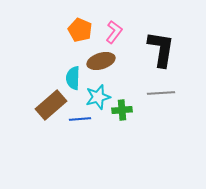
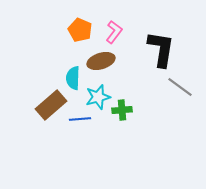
gray line: moved 19 px right, 6 px up; rotated 40 degrees clockwise
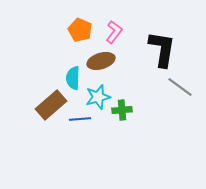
black L-shape: moved 1 px right
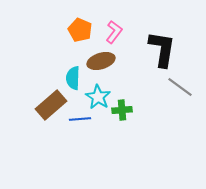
cyan star: rotated 25 degrees counterclockwise
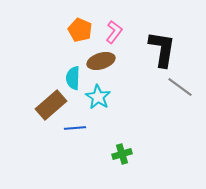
green cross: moved 44 px down; rotated 12 degrees counterclockwise
blue line: moved 5 px left, 9 px down
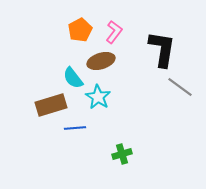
orange pentagon: rotated 20 degrees clockwise
cyan semicircle: rotated 40 degrees counterclockwise
brown rectangle: rotated 24 degrees clockwise
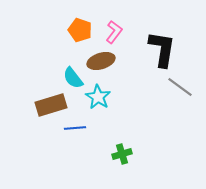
orange pentagon: rotated 25 degrees counterclockwise
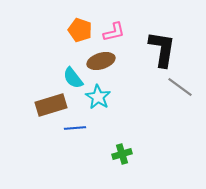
pink L-shape: rotated 40 degrees clockwise
